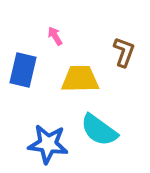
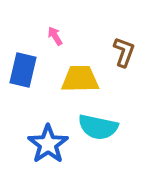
cyan semicircle: moved 1 px left, 3 px up; rotated 24 degrees counterclockwise
blue star: rotated 30 degrees clockwise
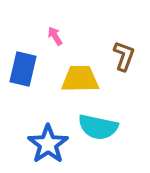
brown L-shape: moved 4 px down
blue rectangle: moved 1 px up
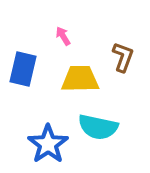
pink arrow: moved 8 px right
brown L-shape: moved 1 px left, 1 px down
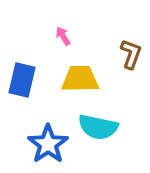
brown L-shape: moved 8 px right, 3 px up
blue rectangle: moved 1 px left, 11 px down
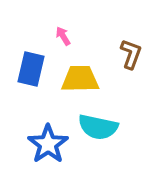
blue rectangle: moved 9 px right, 11 px up
